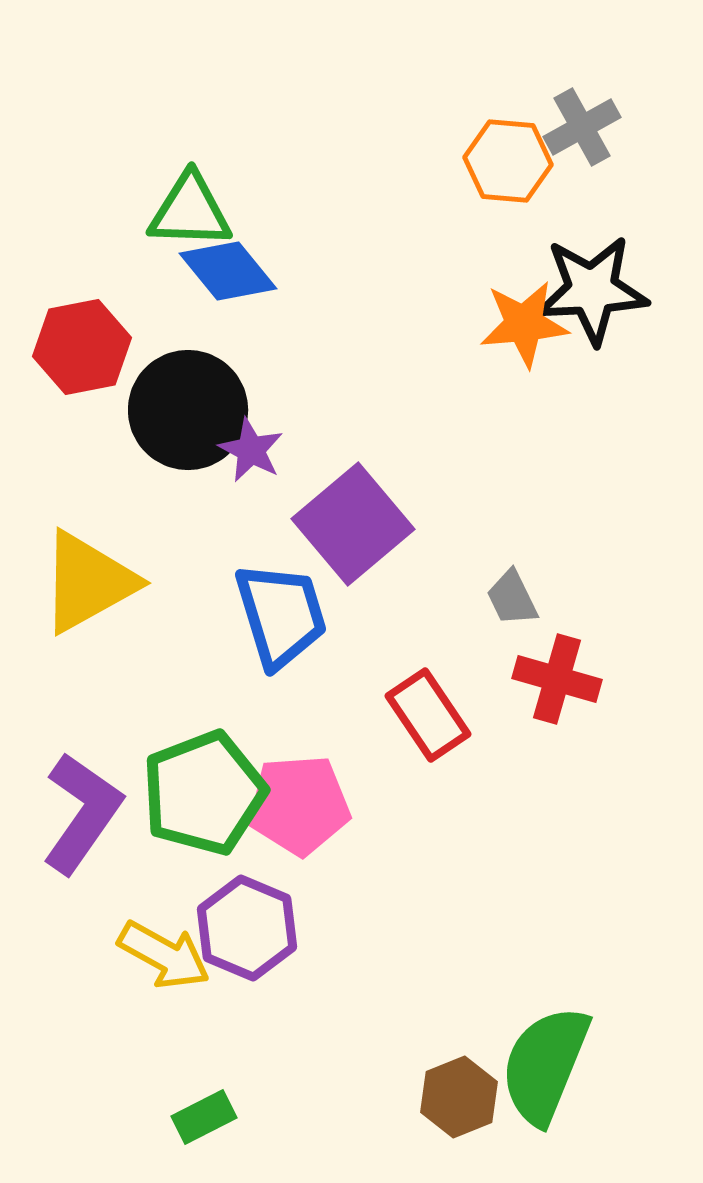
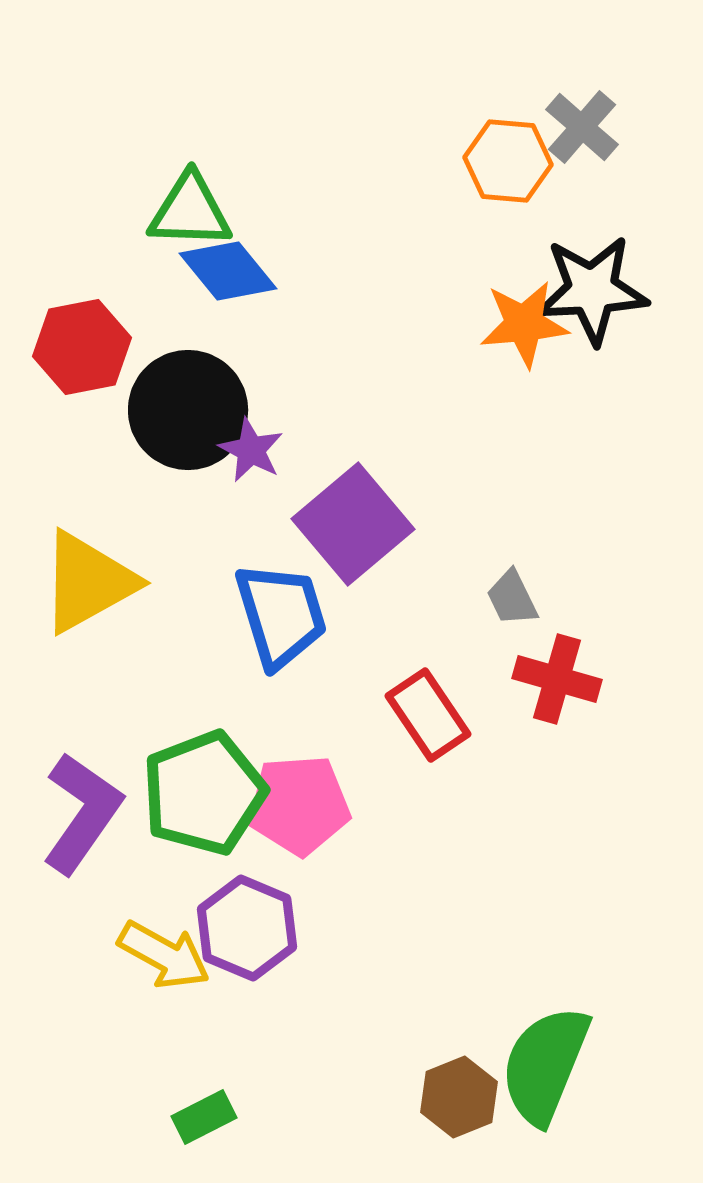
gray cross: rotated 20 degrees counterclockwise
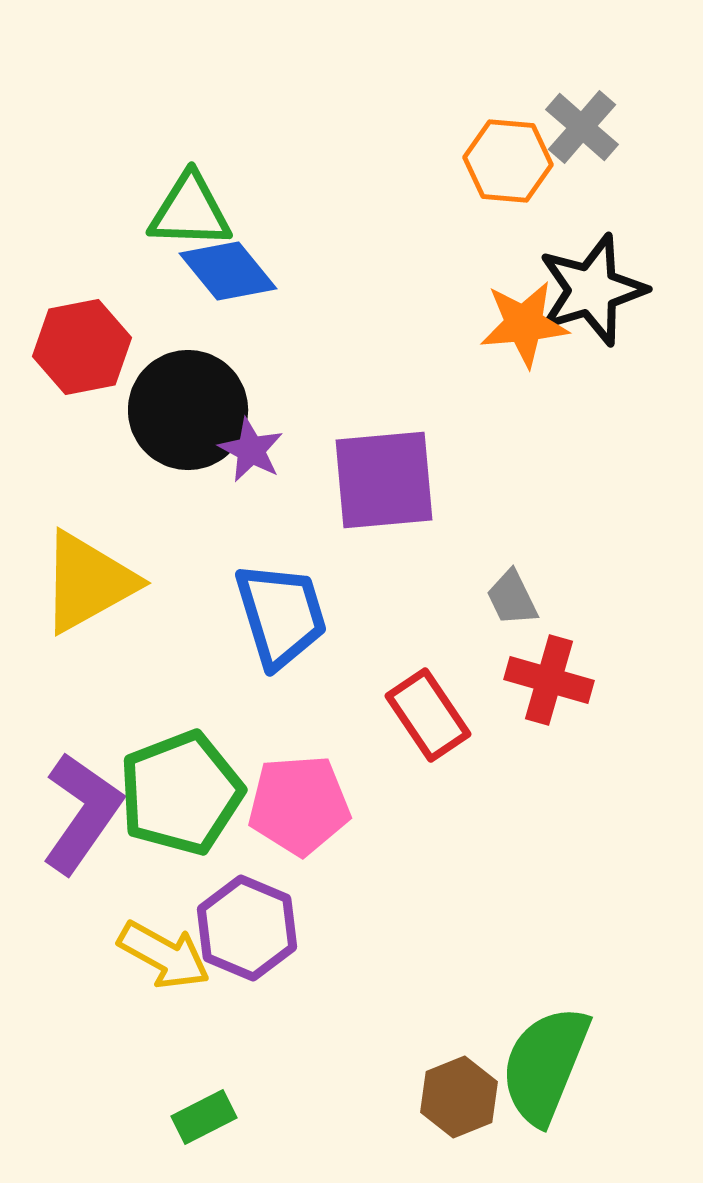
black star: rotated 14 degrees counterclockwise
purple square: moved 31 px right, 44 px up; rotated 35 degrees clockwise
red cross: moved 8 px left, 1 px down
green pentagon: moved 23 px left
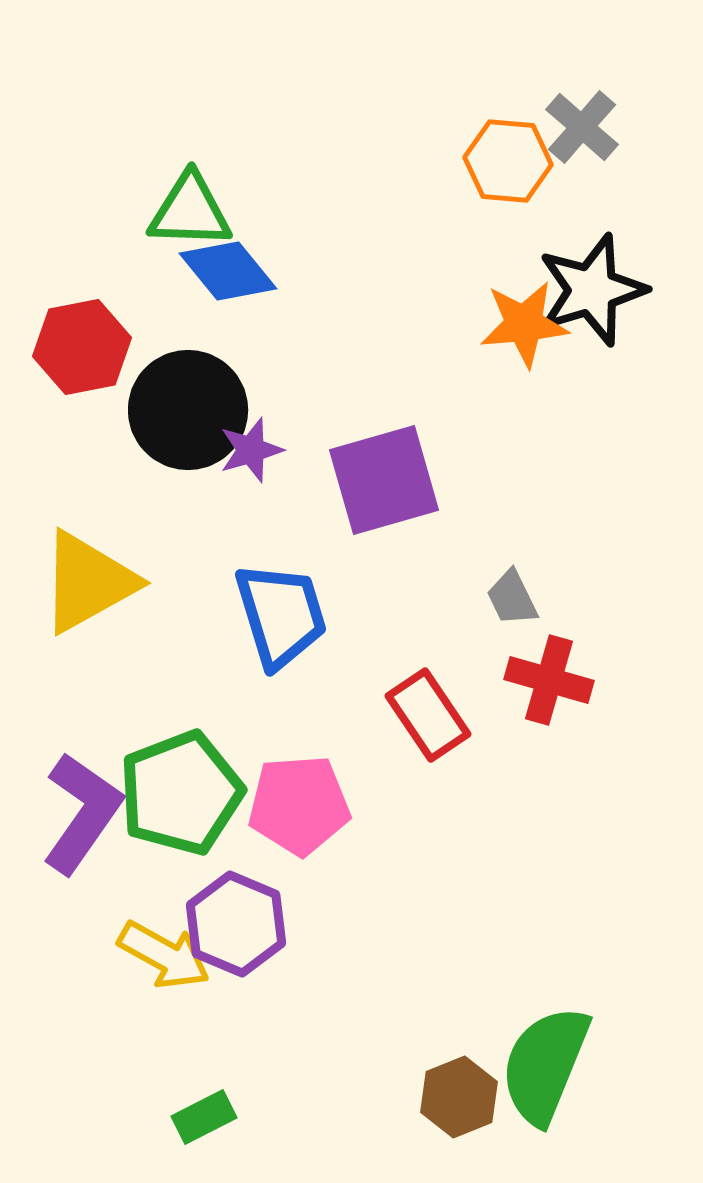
purple star: rotated 28 degrees clockwise
purple square: rotated 11 degrees counterclockwise
purple hexagon: moved 11 px left, 4 px up
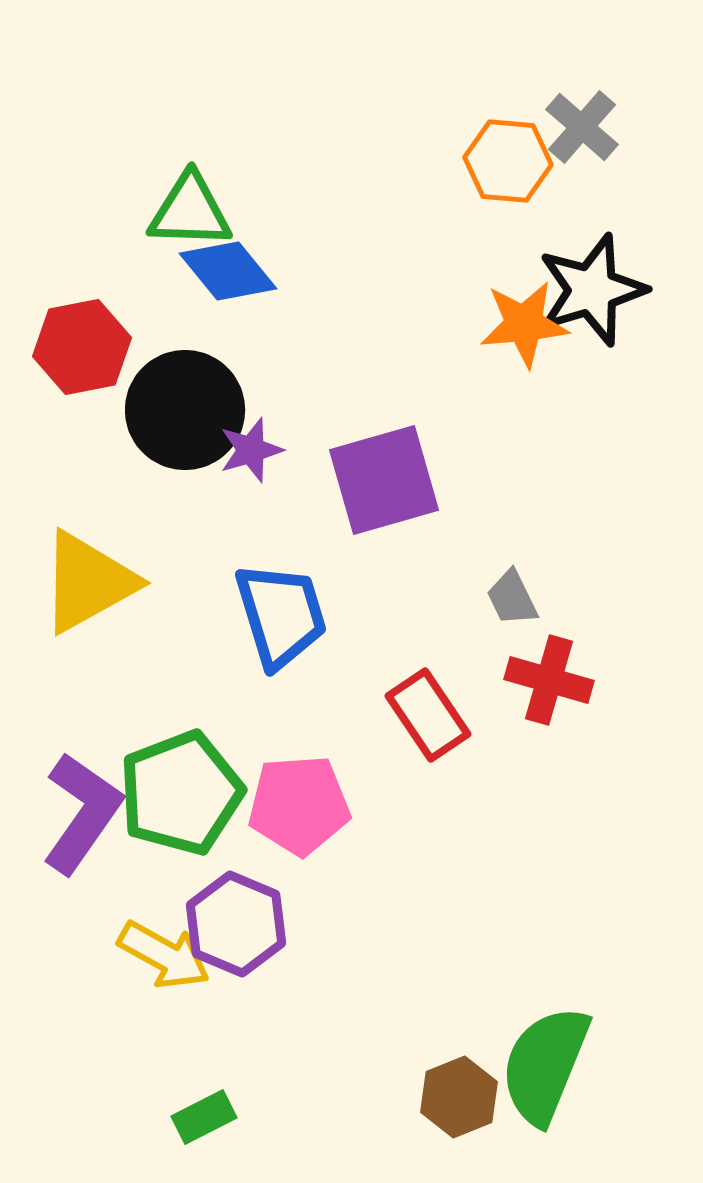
black circle: moved 3 px left
